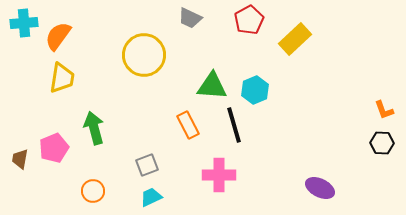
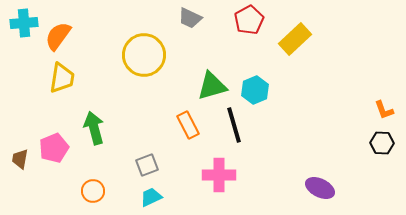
green triangle: rotated 20 degrees counterclockwise
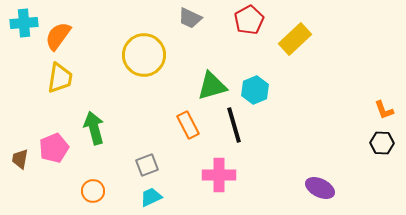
yellow trapezoid: moved 2 px left
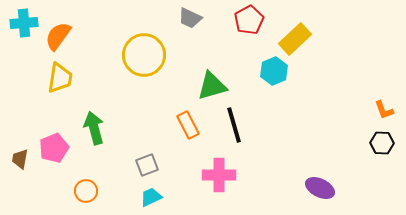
cyan hexagon: moved 19 px right, 19 px up
orange circle: moved 7 px left
